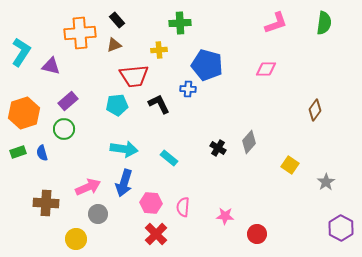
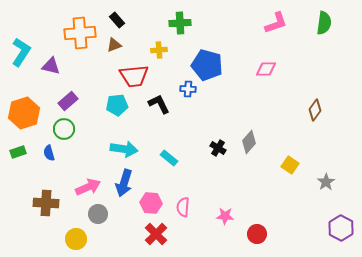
blue semicircle: moved 7 px right
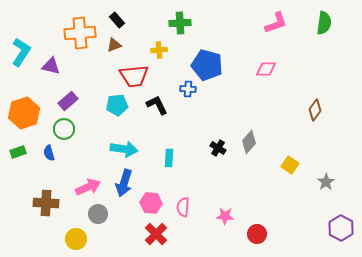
black L-shape: moved 2 px left, 1 px down
cyan rectangle: rotated 54 degrees clockwise
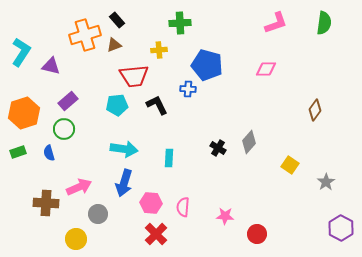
orange cross: moved 5 px right, 2 px down; rotated 12 degrees counterclockwise
pink arrow: moved 9 px left
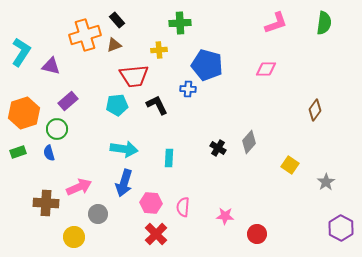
green circle: moved 7 px left
yellow circle: moved 2 px left, 2 px up
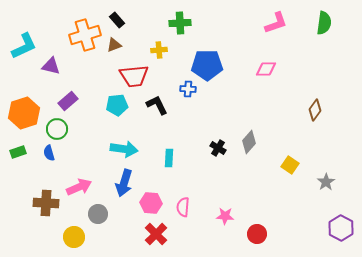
cyan L-shape: moved 3 px right, 6 px up; rotated 32 degrees clockwise
blue pentagon: rotated 16 degrees counterclockwise
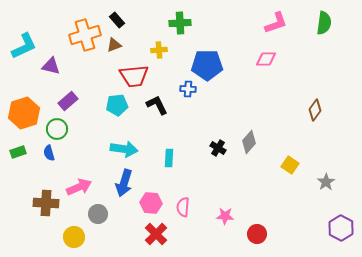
pink diamond: moved 10 px up
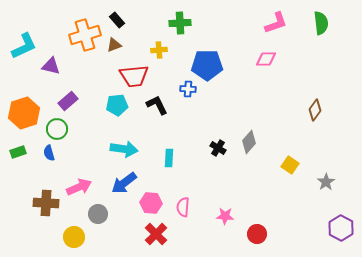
green semicircle: moved 3 px left; rotated 15 degrees counterclockwise
blue arrow: rotated 36 degrees clockwise
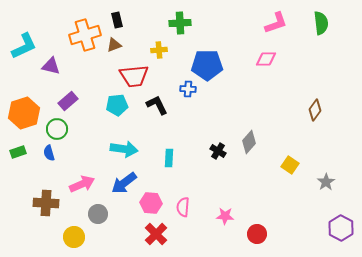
black rectangle: rotated 28 degrees clockwise
black cross: moved 3 px down
pink arrow: moved 3 px right, 3 px up
